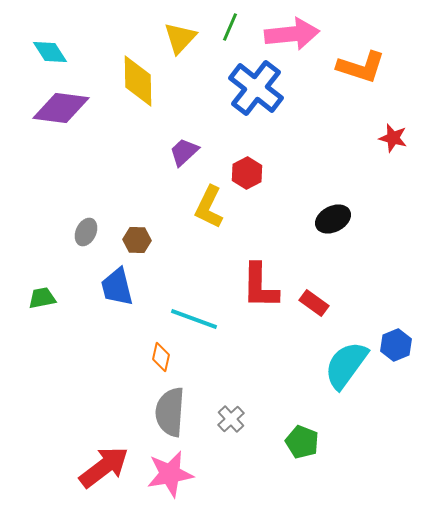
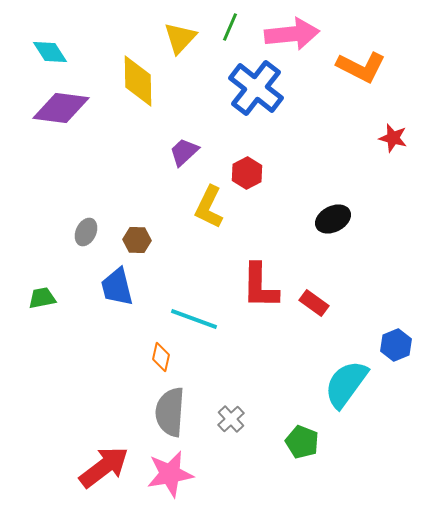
orange L-shape: rotated 9 degrees clockwise
cyan semicircle: moved 19 px down
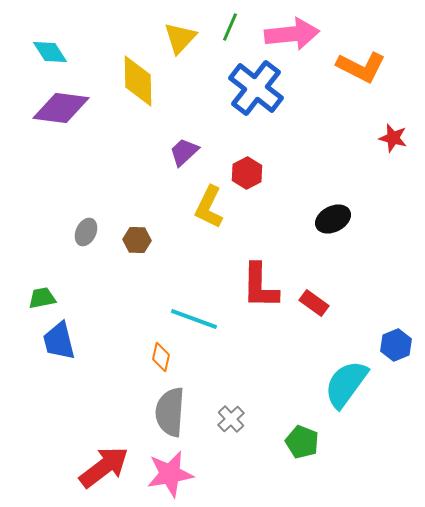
blue trapezoid: moved 58 px left, 54 px down
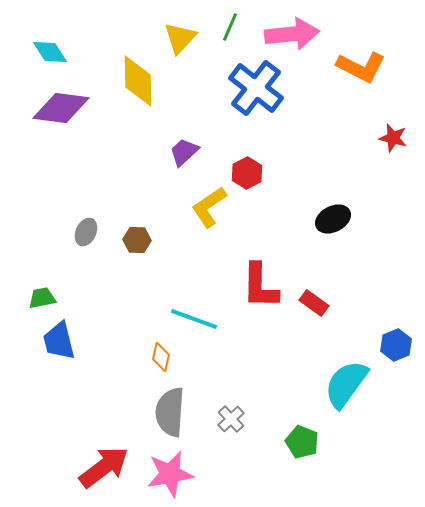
yellow L-shape: rotated 30 degrees clockwise
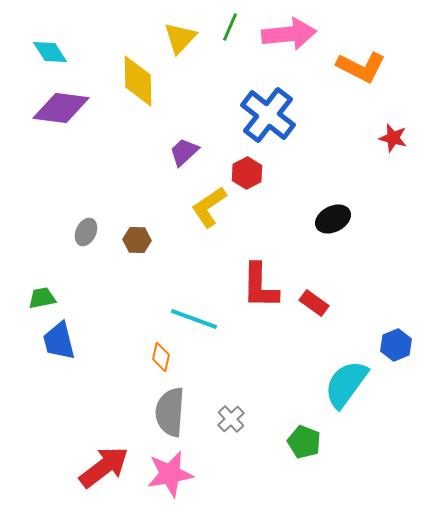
pink arrow: moved 3 px left
blue cross: moved 12 px right, 27 px down
green pentagon: moved 2 px right
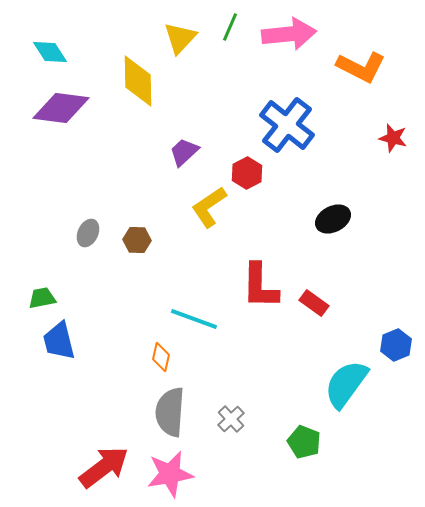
blue cross: moved 19 px right, 10 px down
gray ellipse: moved 2 px right, 1 px down
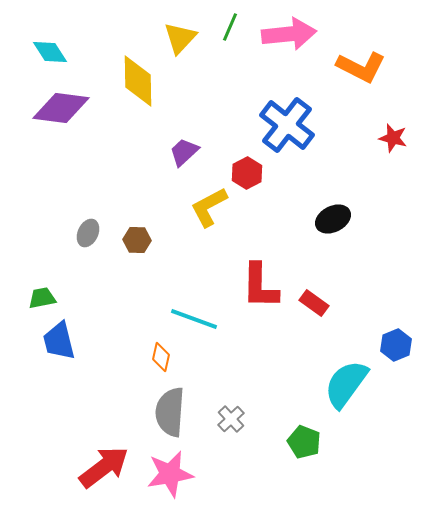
yellow L-shape: rotated 6 degrees clockwise
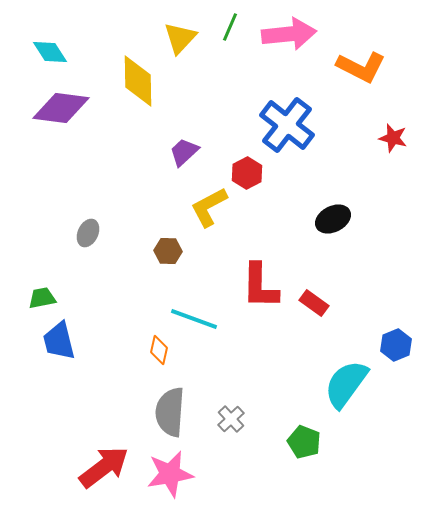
brown hexagon: moved 31 px right, 11 px down
orange diamond: moved 2 px left, 7 px up
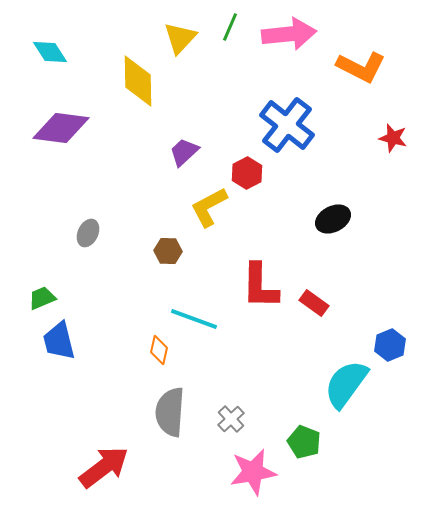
purple diamond: moved 20 px down
green trapezoid: rotated 12 degrees counterclockwise
blue hexagon: moved 6 px left
pink star: moved 83 px right, 2 px up
